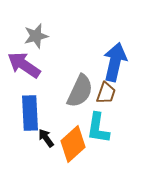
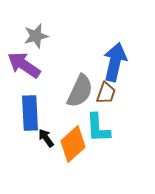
cyan L-shape: rotated 12 degrees counterclockwise
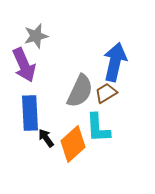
purple arrow: rotated 148 degrees counterclockwise
brown trapezoid: rotated 140 degrees counterclockwise
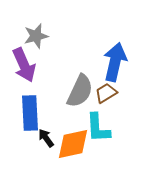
orange diamond: rotated 30 degrees clockwise
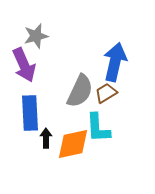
black arrow: rotated 36 degrees clockwise
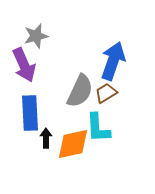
blue arrow: moved 2 px left, 1 px up; rotated 6 degrees clockwise
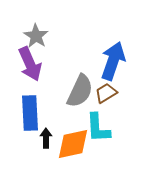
gray star: rotated 25 degrees counterclockwise
purple arrow: moved 6 px right, 1 px up
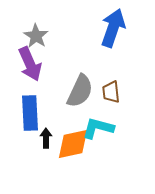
blue arrow: moved 33 px up
brown trapezoid: moved 5 px right, 1 px up; rotated 65 degrees counterclockwise
cyan L-shape: rotated 108 degrees clockwise
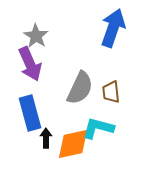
gray semicircle: moved 3 px up
blue rectangle: rotated 12 degrees counterclockwise
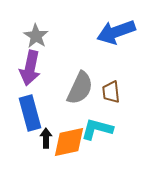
blue arrow: moved 3 px right, 4 px down; rotated 129 degrees counterclockwise
purple arrow: moved 4 px down; rotated 36 degrees clockwise
cyan L-shape: moved 1 px left, 1 px down
orange diamond: moved 4 px left, 2 px up
